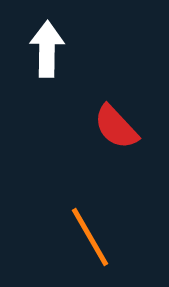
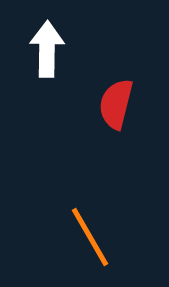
red semicircle: moved 23 px up; rotated 57 degrees clockwise
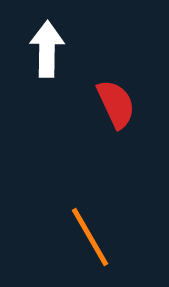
red semicircle: rotated 141 degrees clockwise
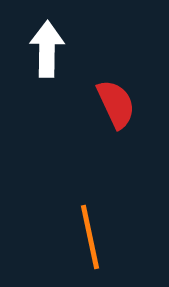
orange line: rotated 18 degrees clockwise
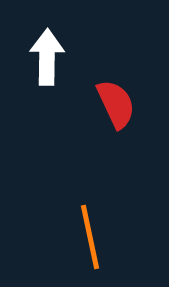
white arrow: moved 8 px down
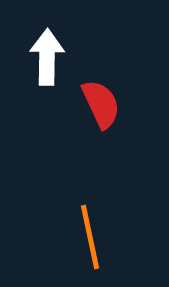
red semicircle: moved 15 px left
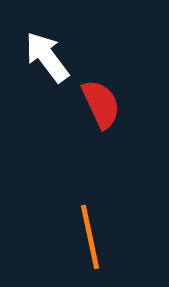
white arrow: rotated 38 degrees counterclockwise
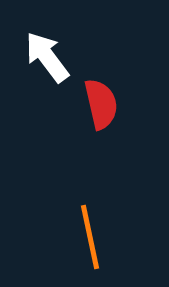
red semicircle: rotated 12 degrees clockwise
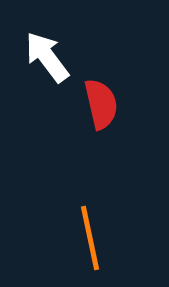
orange line: moved 1 px down
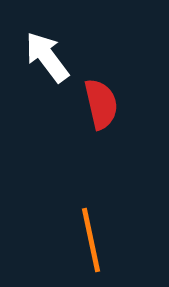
orange line: moved 1 px right, 2 px down
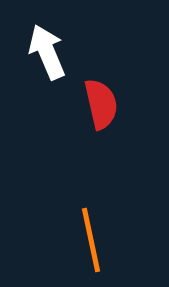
white arrow: moved 5 px up; rotated 14 degrees clockwise
